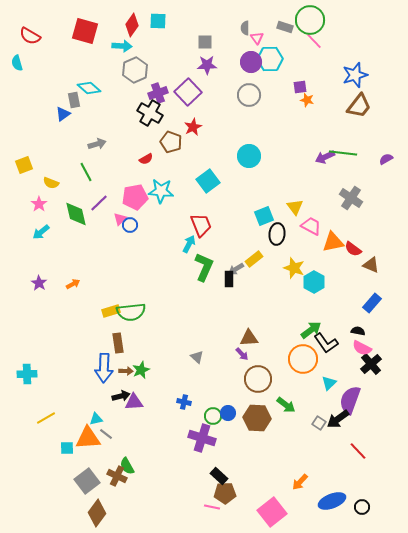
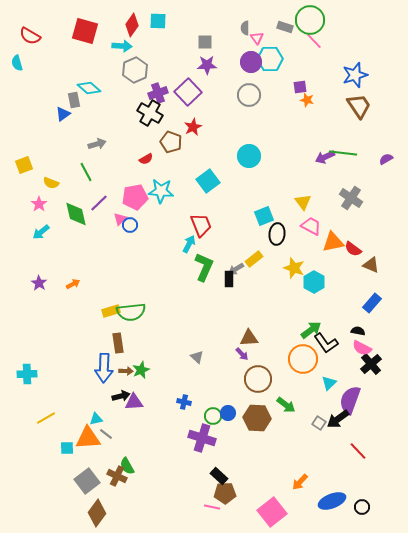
brown trapezoid at (359, 106): rotated 72 degrees counterclockwise
yellow triangle at (295, 207): moved 8 px right, 5 px up
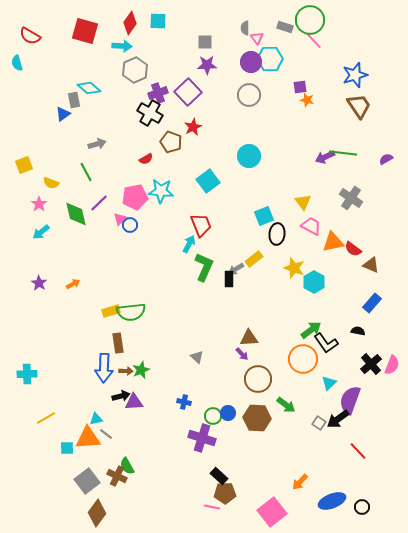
red diamond at (132, 25): moved 2 px left, 2 px up
pink semicircle at (362, 348): moved 30 px right, 17 px down; rotated 96 degrees counterclockwise
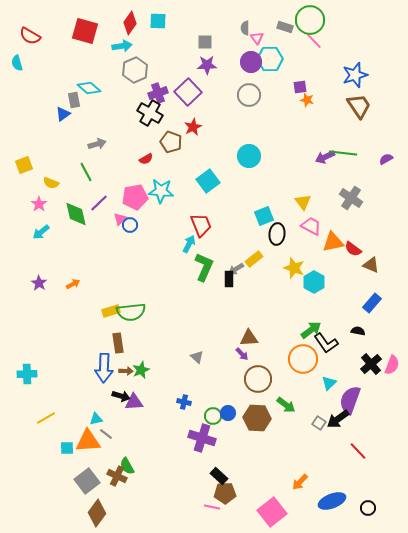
cyan arrow at (122, 46): rotated 12 degrees counterclockwise
black arrow at (121, 396): rotated 30 degrees clockwise
orange triangle at (88, 438): moved 3 px down
black circle at (362, 507): moved 6 px right, 1 px down
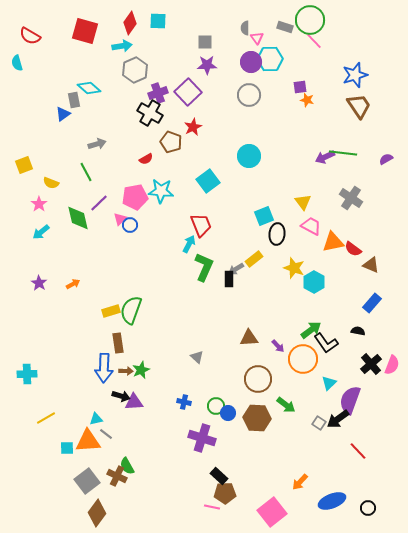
green diamond at (76, 214): moved 2 px right, 4 px down
green semicircle at (131, 312): moved 2 px up; rotated 116 degrees clockwise
purple arrow at (242, 354): moved 36 px right, 8 px up
green circle at (213, 416): moved 3 px right, 10 px up
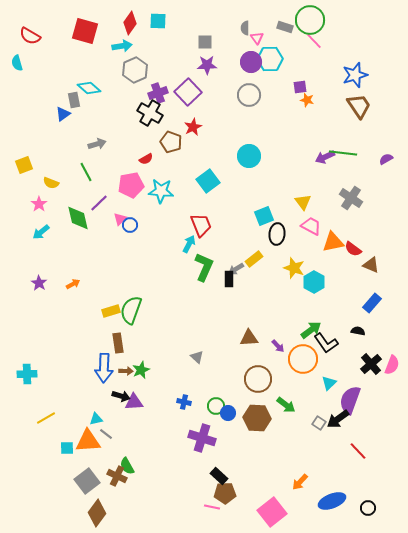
pink pentagon at (135, 197): moved 4 px left, 12 px up
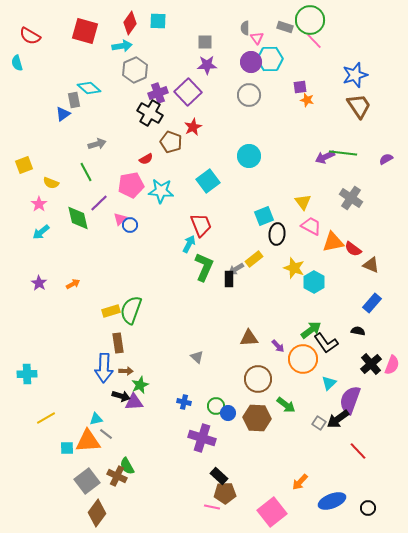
green star at (141, 370): moved 1 px left, 15 px down
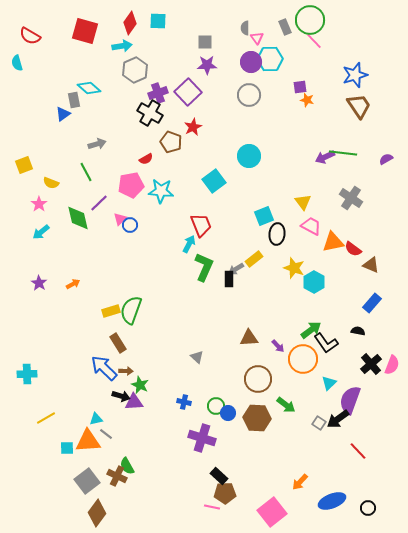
gray rectangle at (285, 27): rotated 49 degrees clockwise
cyan square at (208, 181): moved 6 px right
brown rectangle at (118, 343): rotated 24 degrees counterclockwise
blue arrow at (104, 368): rotated 132 degrees clockwise
green star at (140, 385): rotated 24 degrees counterclockwise
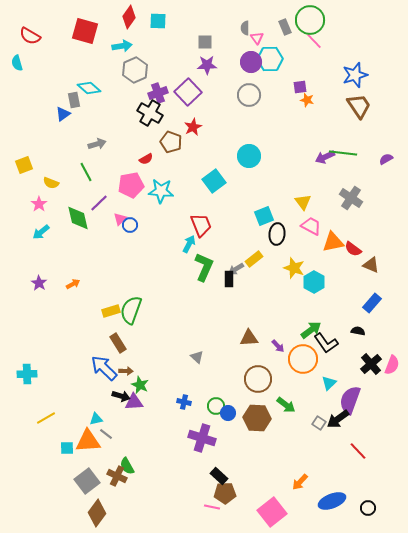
red diamond at (130, 23): moved 1 px left, 6 px up
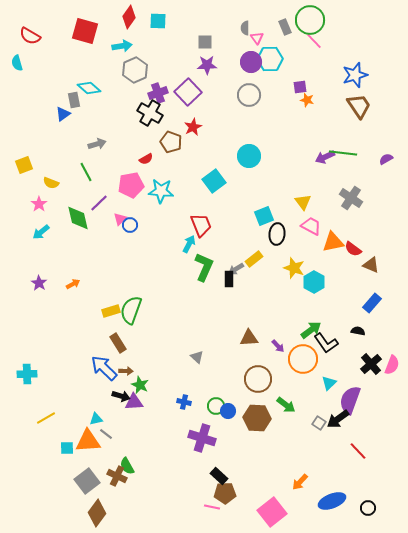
blue circle at (228, 413): moved 2 px up
